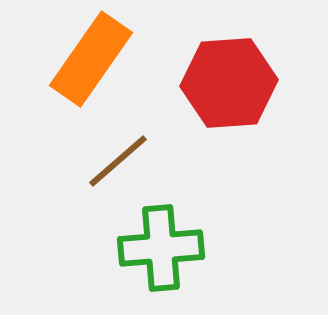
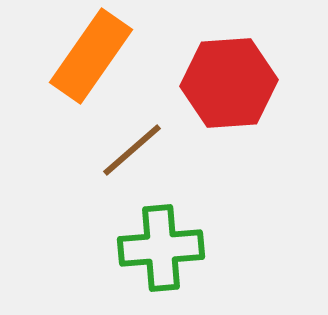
orange rectangle: moved 3 px up
brown line: moved 14 px right, 11 px up
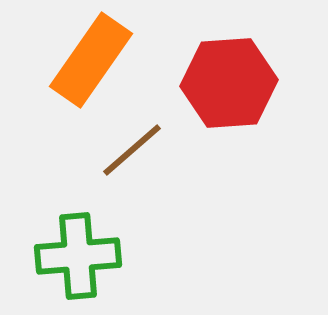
orange rectangle: moved 4 px down
green cross: moved 83 px left, 8 px down
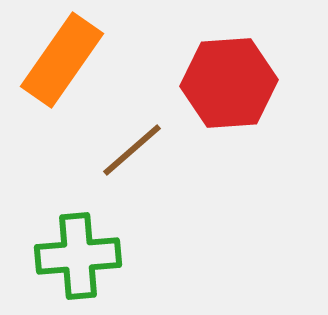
orange rectangle: moved 29 px left
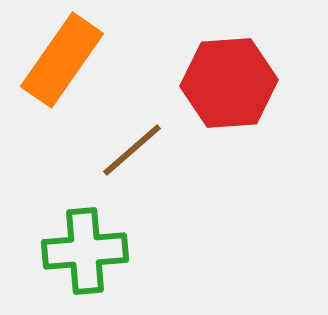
green cross: moved 7 px right, 5 px up
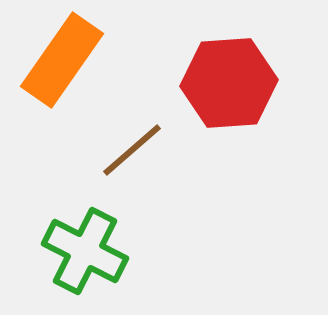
green cross: rotated 32 degrees clockwise
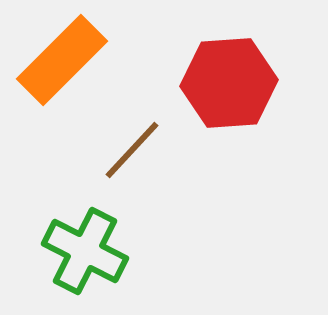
orange rectangle: rotated 10 degrees clockwise
brown line: rotated 6 degrees counterclockwise
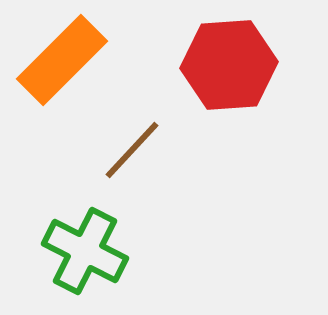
red hexagon: moved 18 px up
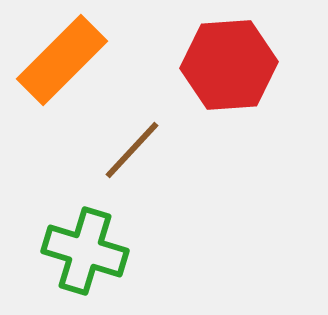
green cross: rotated 10 degrees counterclockwise
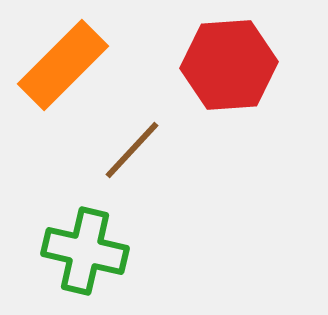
orange rectangle: moved 1 px right, 5 px down
green cross: rotated 4 degrees counterclockwise
